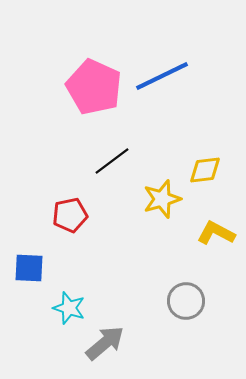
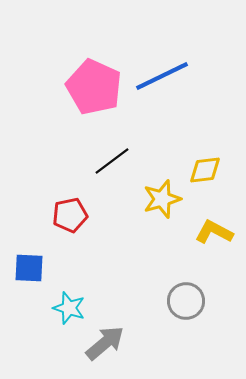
yellow L-shape: moved 2 px left, 1 px up
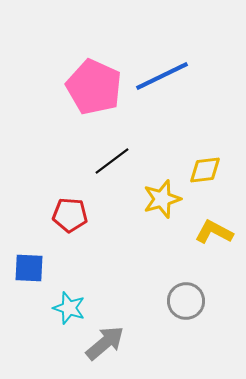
red pentagon: rotated 16 degrees clockwise
